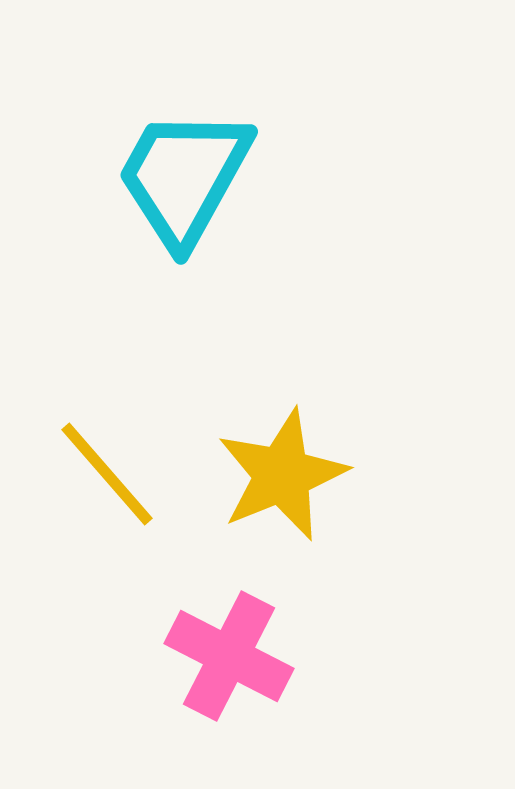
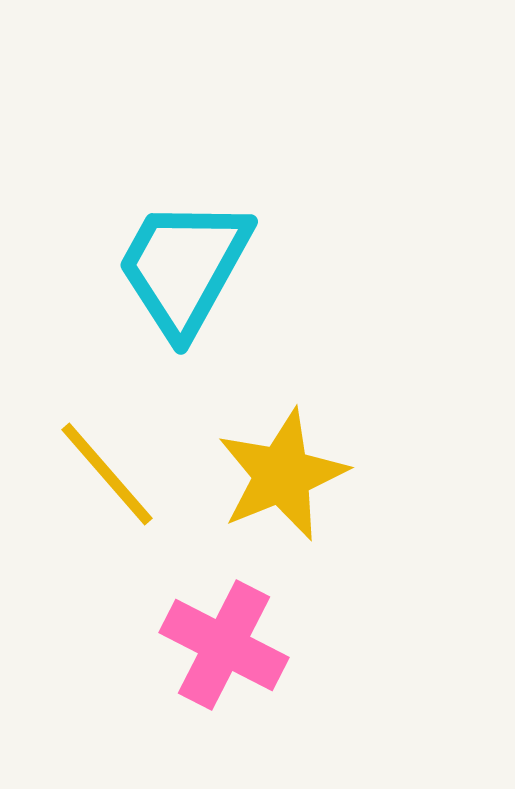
cyan trapezoid: moved 90 px down
pink cross: moved 5 px left, 11 px up
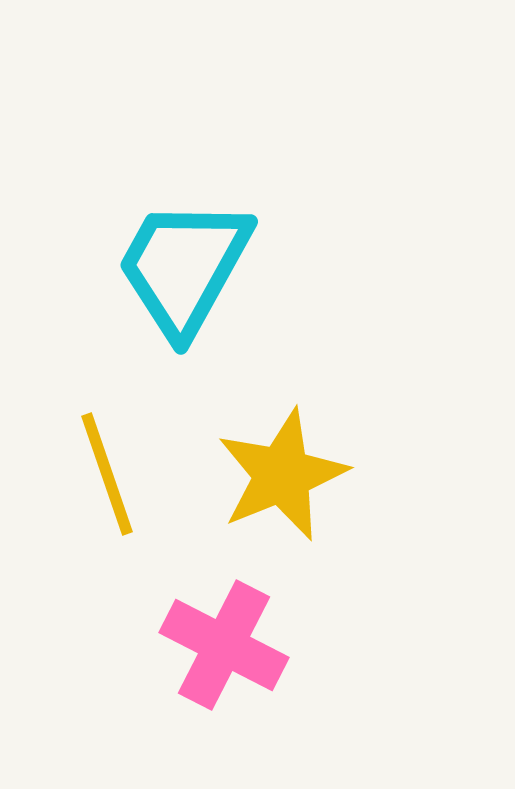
yellow line: rotated 22 degrees clockwise
